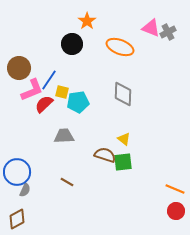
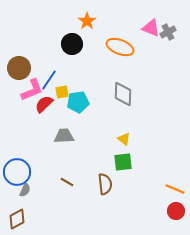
yellow square: rotated 24 degrees counterclockwise
brown semicircle: moved 29 px down; rotated 65 degrees clockwise
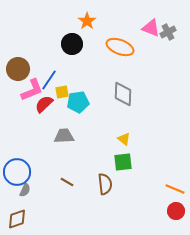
brown circle: moved 1 px left, 1 px down
brown diamond: rotated 10 degrees clockwise
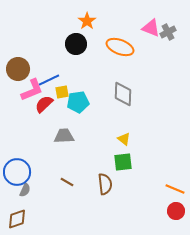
black circle: moved 4 px right
blue line: rotated 30 degrees clockwise
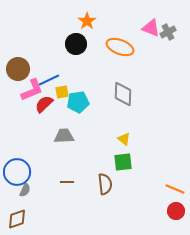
brown line: rotated 32 degrees counterclockwise
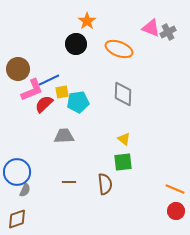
orange ellipse: moved 1 px left, 2 px down
brown line: moved 2 px right
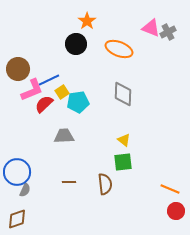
yellow square: rotated 24 degrees counterclockwise
yellow triangle: moved 1 px down
orange line: moved 5 px left
